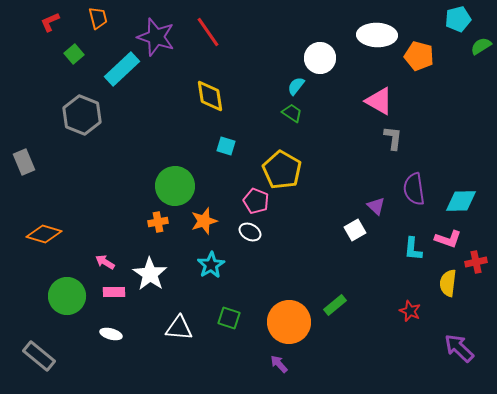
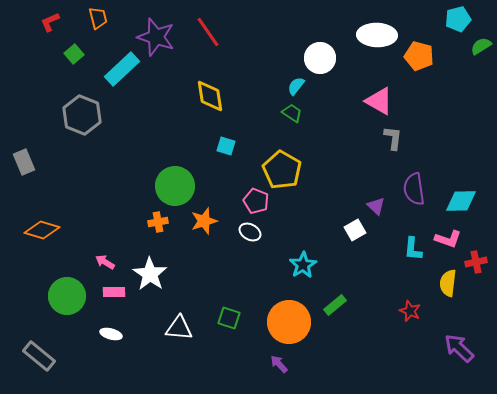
orange diamond at (44, 234): moved 2 px left, 4 px up
cyan star at (211, 265): moved 92 px right
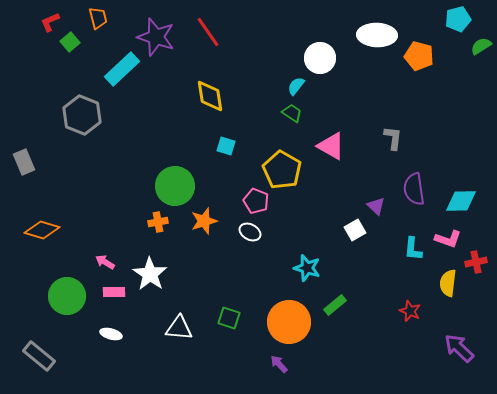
green square at (74, 54): moved 4 px left, 12 px up
pink triangle at (379, 101): moved 48 px left, 45 px down
cyan star at (303, 265): moved 4 px right, 3 px down; rotated 24 degrees counterclockwise
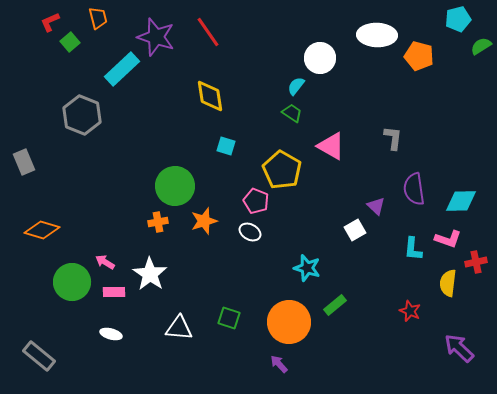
green circle at (67, 296): moved 5 px right, 14 px up
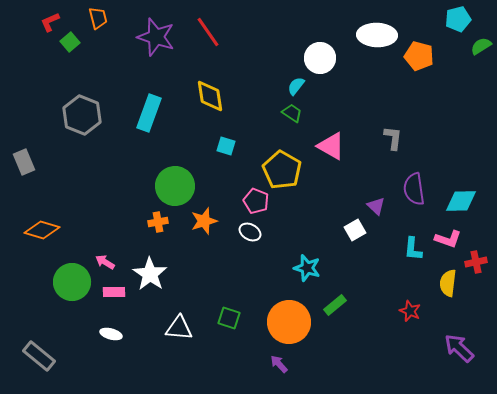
cyan rectangle at (122, 69): moved 27 px right, 44 px down; rotated 27 degrees counterclockwise
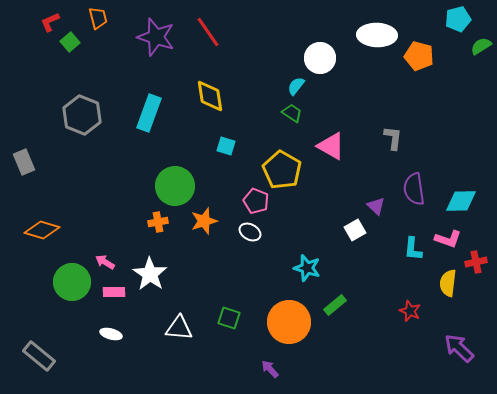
purple arrow at (279, 364): moved 9 px left, 5 px down
